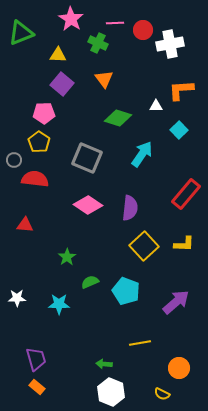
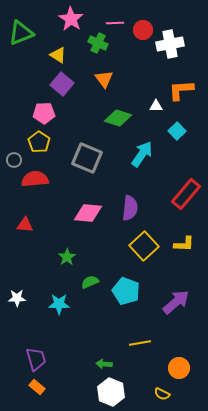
yellow triangle: rotated 30 degrees clockwise
cyan square: moved 2 px left, 1 px down
red semicircle: rotated 12 degrees counterclockwise
pink diamond: moved 8 px down; rotated 28 degrees counterclockwise
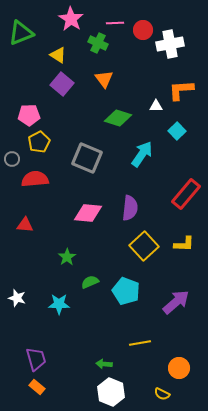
pink pentagon: moved 15 px left, 2 px down
yellow pentagon: rotated 10 degrees clockwise
gray circle: moved 2 px left, 1 px up
white star: rotated 18 degrees clockwise
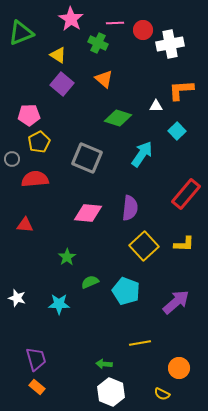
orange triangle: rotated 12 degrees counterclockwise
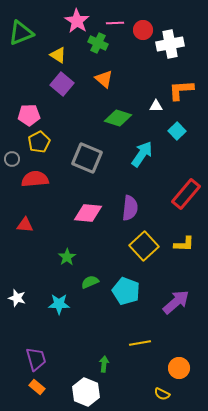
pink star: moved 6 px right, 2 px down
green arrow: rotated 91 degrees clockwise
white hexagon: moved 25 px left
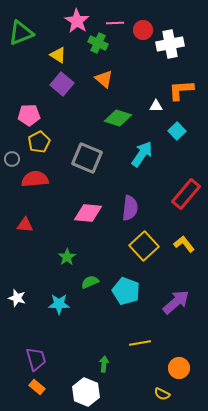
yellow L-shape: rotated 130 degrees counterclockwise
